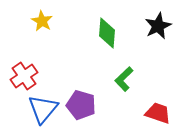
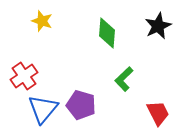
yellow star: rotated 10 degrees counterclockwise
red trapezoid: rotated 44 degrees clockwise
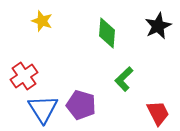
blue triangle: rotated 12 degrees counterclockwise
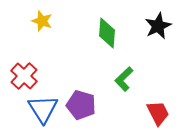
red cross: rotated 12 degrees counterclockwise
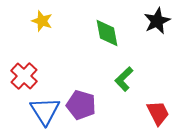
black star: moved 1 px left, 5 px up
green diamond: rotated 16 degrees counterclockwise
blue triangle: moved 2 px right, 2 px down
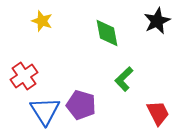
red cross: rotated 12 degrees clockwise
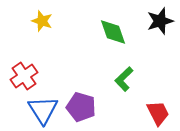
black star: moved 3 px right; rotated 8 degrees clockwise
green diamond: moved 6 px right, 1 px up; rotated 8 degrees counterclockwise
purple pentagon: moved 2 px down
blue triangle: moved 2 px left, 1 px up
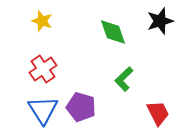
red cross: moved 19 px right, 7 px up
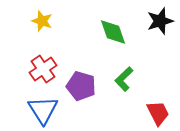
purple pentagon: moved 21 px up
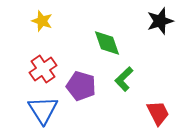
green diamond: moved 6 px left, 11 px down
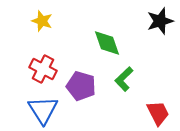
red cross: rotated 28 degrees counterclockwise
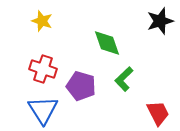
red cross: rotated 8 degrees counterclockwise
